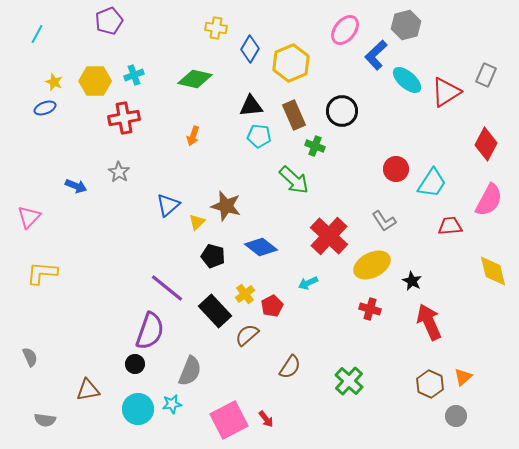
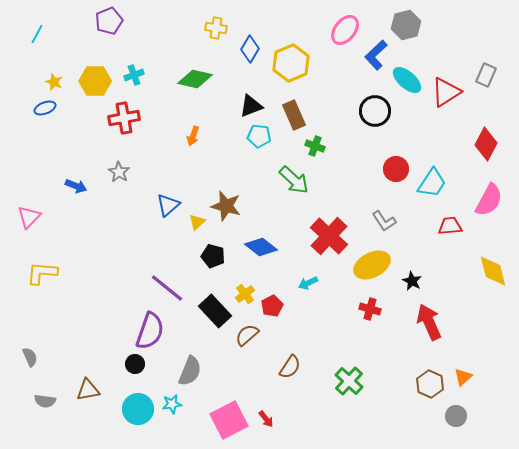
black triangle at (251, 106): rotated 15 degrees counterclockwise
black circle at (342, 111): moved 33 px right
gray semicircle at (45, 420): moved 19 px up
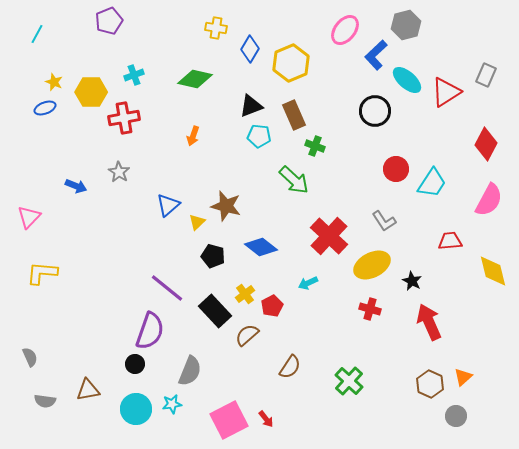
yellow hexagon at (95, 81): moved 4 px left, 11 px down
red trapezoid at (450, 226): moved 15 px down
cyan circle at (138, 409): moved 2 px left
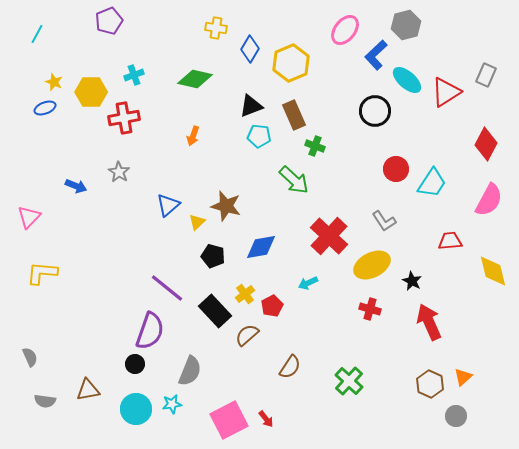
blue diamond at (261, 247): rotated 48 degrees counterclockwise
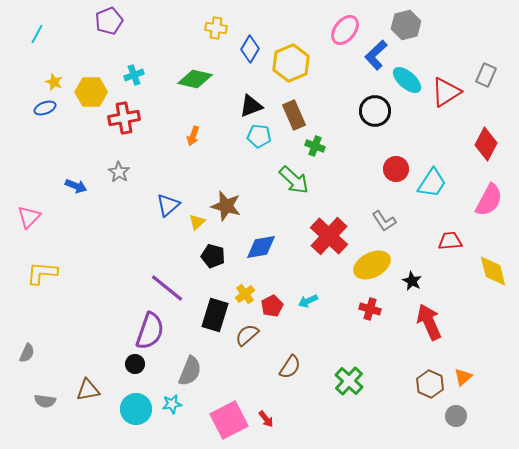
cyan arrow at (308, 283): moved 18 px down
black rectangle at (215, 311): moved 4 px down; rotated 60 degrees clockwise
gray semicircle at (30, 357): moved 3 px left, 4 px up; rotated 48 degrees clockwise
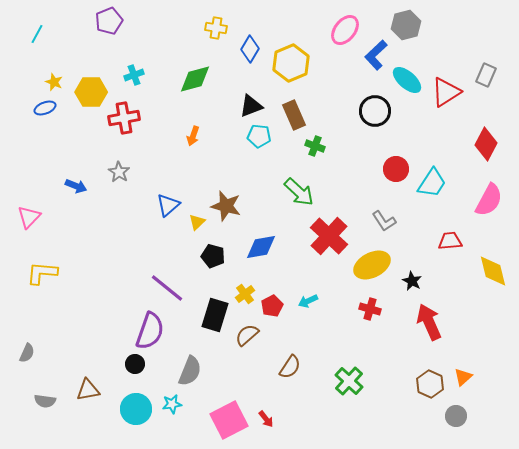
green diamond at (195, 79): rotated 28 degrees counterclockwise
green arrow at (294, 180): moved 5 px right, 12 px down
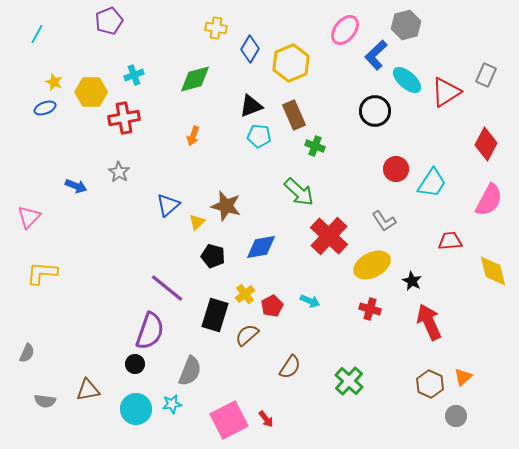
cyan arrow at (308, 301): moved 2 px right; rotated 132 degrees counterclockwise
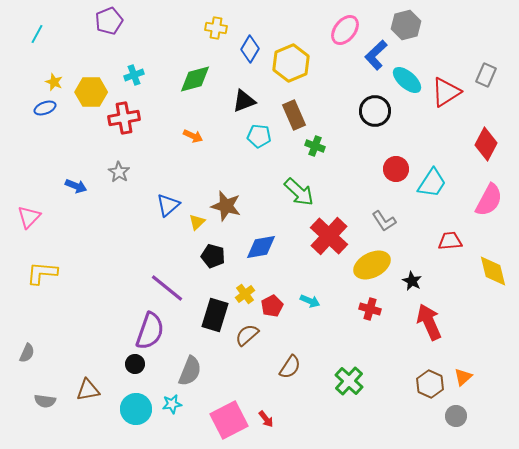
black triangle at (251, 106): moved 7 px left, 5 px up
orange arrow at (193, 136): rotated 84 degrees counterclockwise
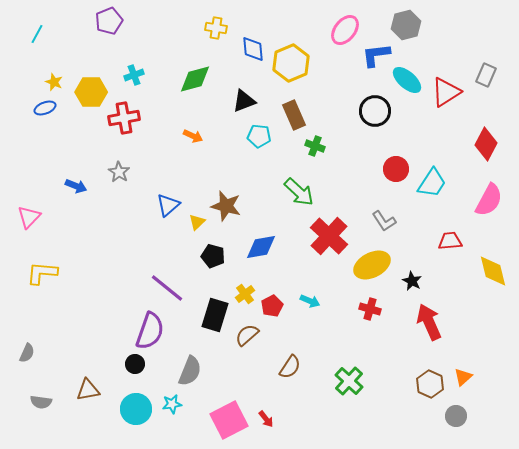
blue diamond at (250, 49): moved 3 px right; rotated 36 degrees counterclockwise
blue L-shape at (376, 55): rotated 36 degrees clockwise
gray semicircle at (45, 401): moved 4 px left, 1 px down
